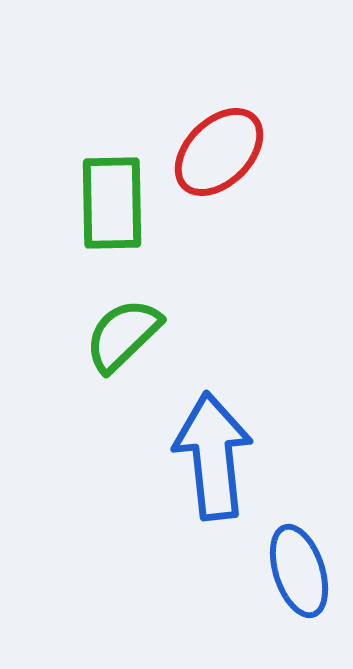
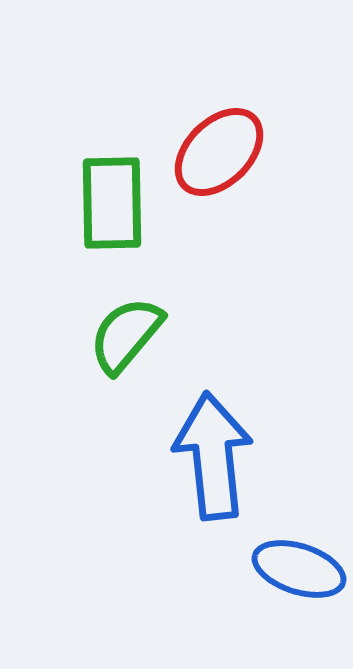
green semicircle: moved 3 px right; rotated 6 degrees counterclockwise
blue ellipse: moved 2 px up; rotated 54 degrees counterclockwise
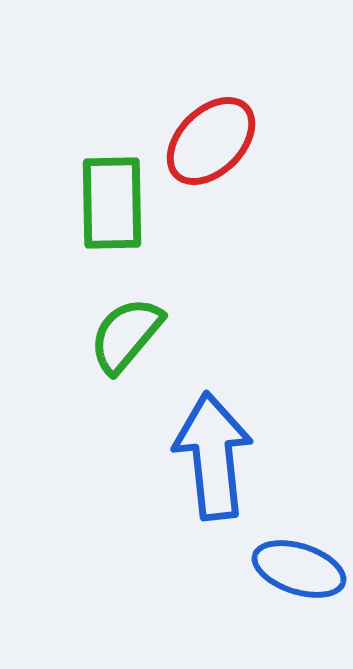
red ellipse: moved 8 px left, 11 px up
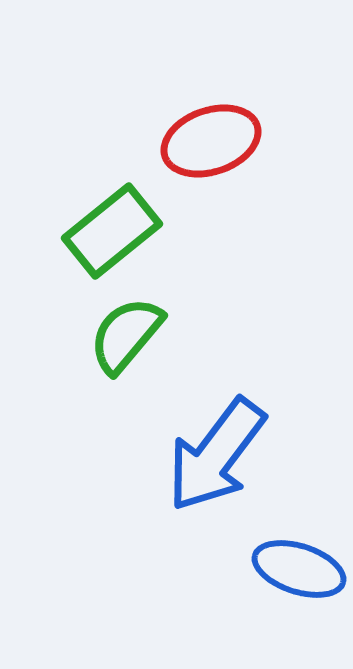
red ellipse: rotated 26 degrees clockwise
green rectangle: moved 28 px down; rotated 52 degrees clockwise
blue arrow: moved 3 px right, 1 px up; rotated 137 degrees counterclockwise
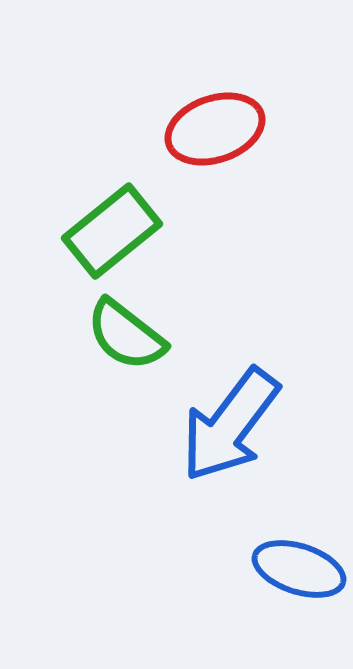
red ellipse: moved 4 px right, 12 px up
green semicircle: rotated 92 degrees counterclockwise
blue arrow: moved 14 px right, 30 px up
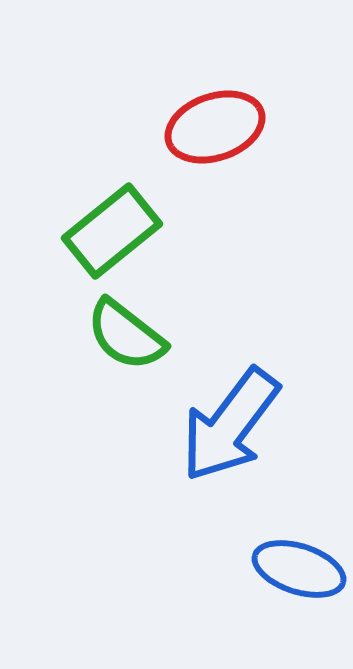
red ellipse: moved 2 px up
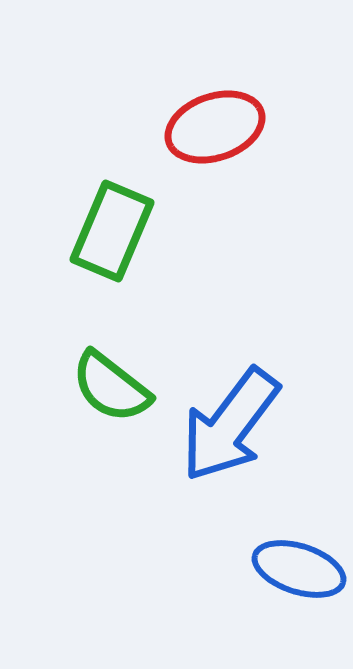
green rectangle: rotated 28 degrees counterclockwise
green semicircle: moved 15 px left, 52 px down
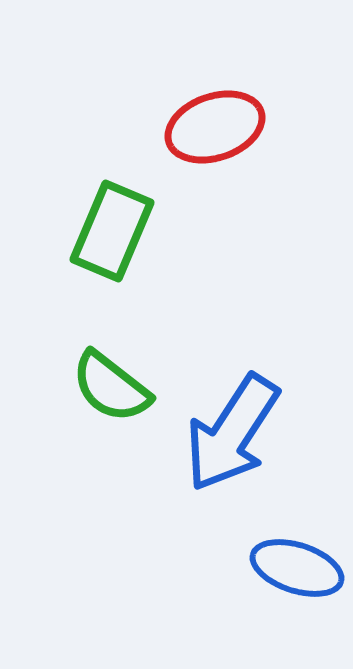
blue arrow: moved 2 px right, 8 px down; rotated 4 degrees counterclockwise
blue ellipse: moved 2 px left, 1 px up
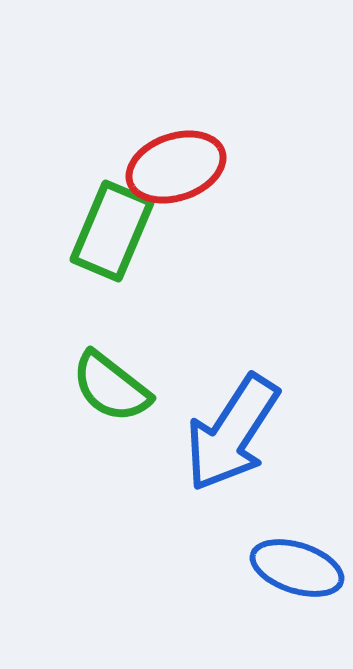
red ellipse: moved 39 px left, 40 px down
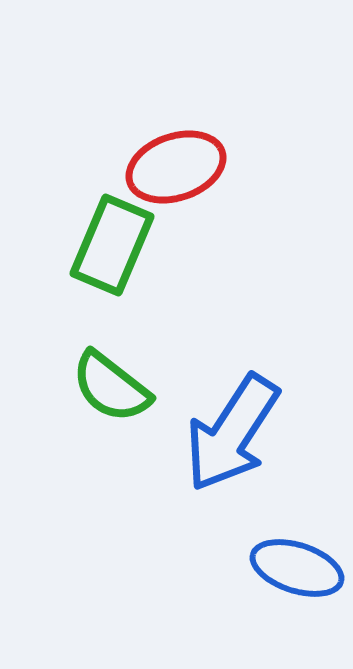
green rectangle: moved 14 px down
